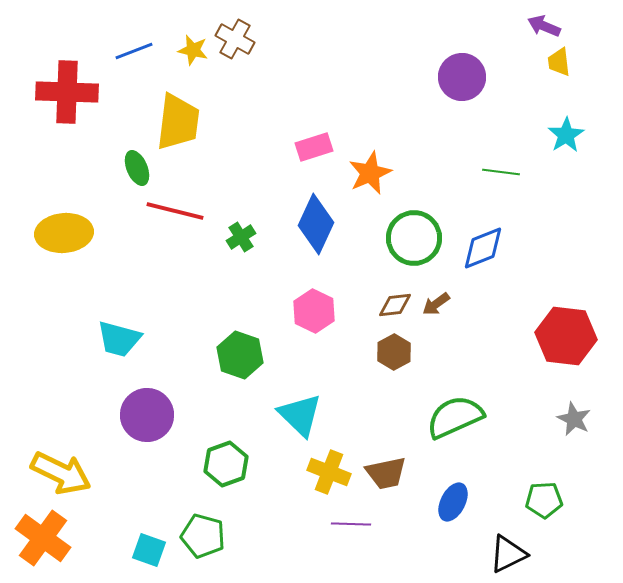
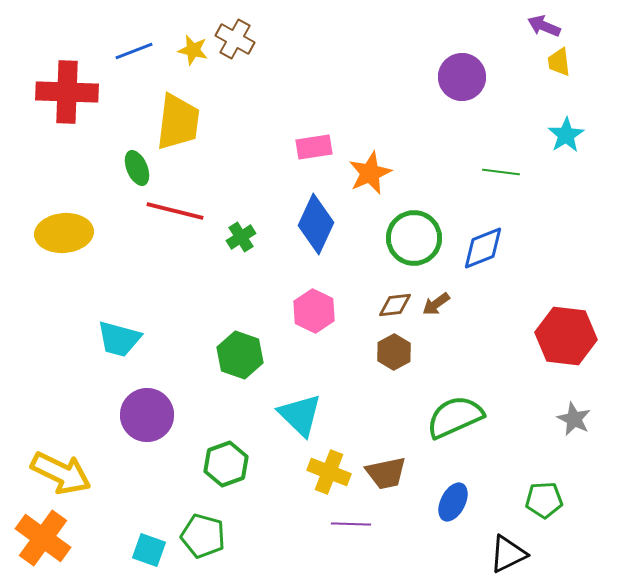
pink rectangle at (314, 147): rotated 9 degrees clockwise
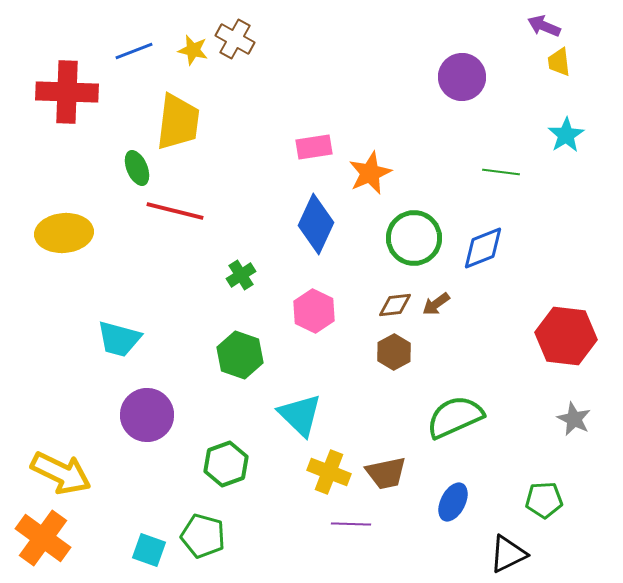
green cross at (241, 237): moved 38 px down
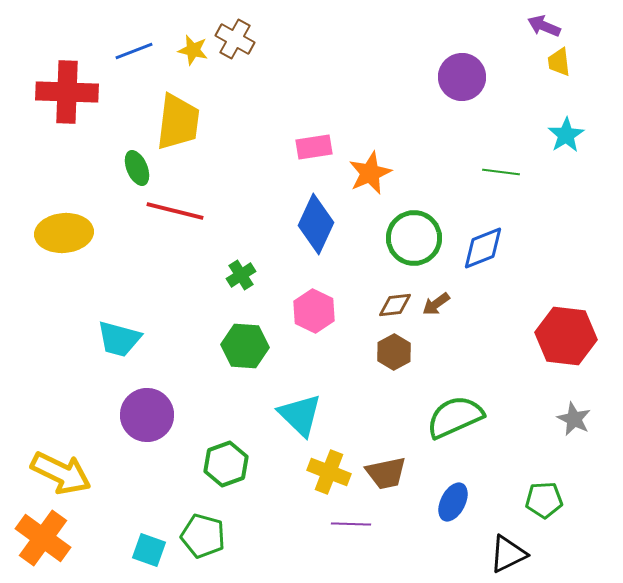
green hexagon at (240, 355): moved 5 px right, 9 px up; rotated 15 degrees counterclockwise
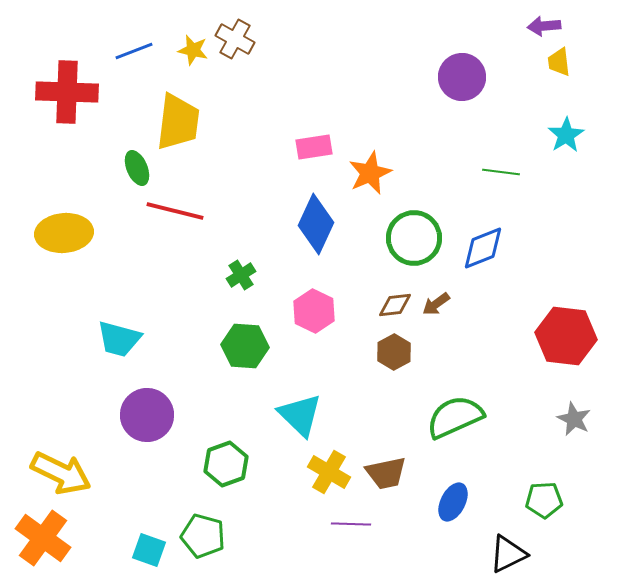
purple arrow at (544, 26): rotated 28 degrees counterclockwise
yellow cross at (329, 472): rotated 9 degrees clockwise
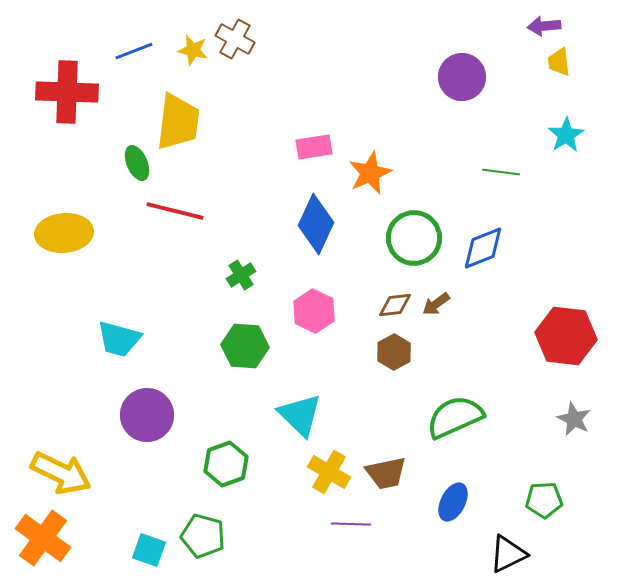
green ellipse at (137, 168): moved 5 px up
